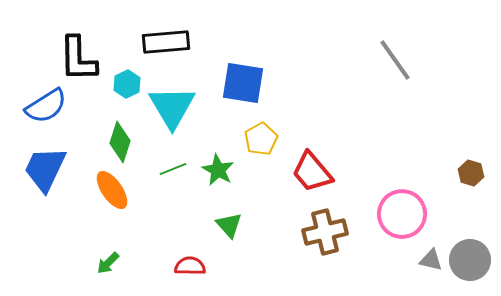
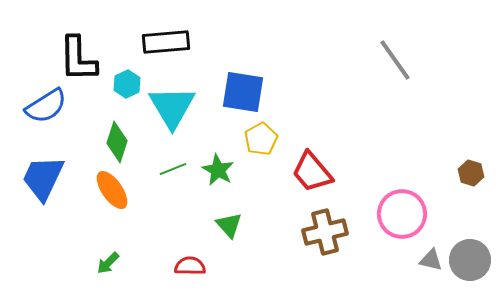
blue square: moved 9 px down
green diamond: moved 3 px left
blue trapezoid: moved 2 px left, 9 px down
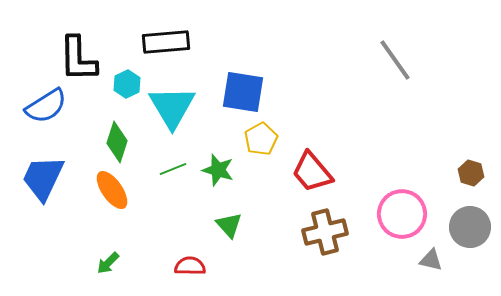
green star: rotated 12 degrees counterclockwise
gray circle: moved 33 px up
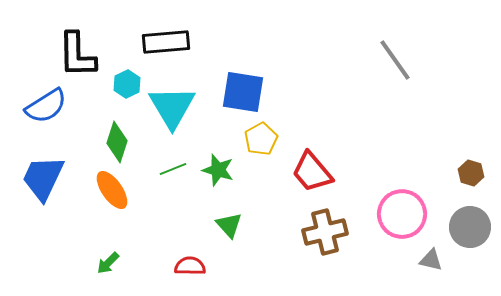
black L-shape: moved 1 px left, 4 px up
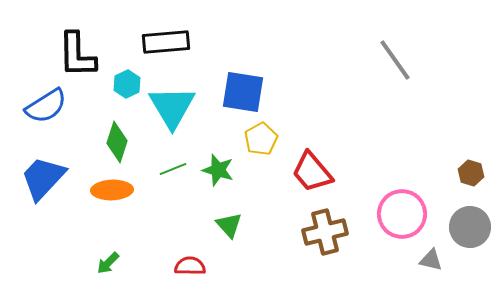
blue trapezoid: rotated 18 degrees clockwise
orange ellipse: rotated 57 degrees counterclockwise
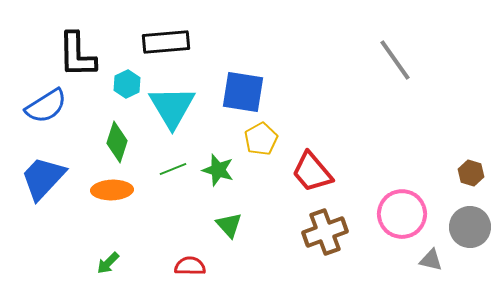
brown cross: rotated 6 degrees counterclockwise
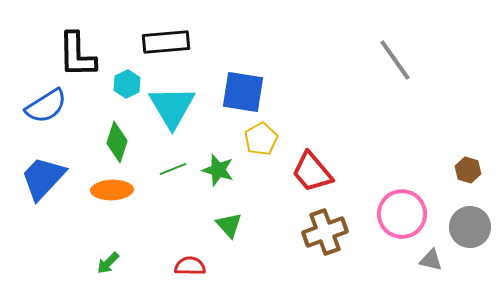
brown hexagon: moved 3 px left, 3 px up
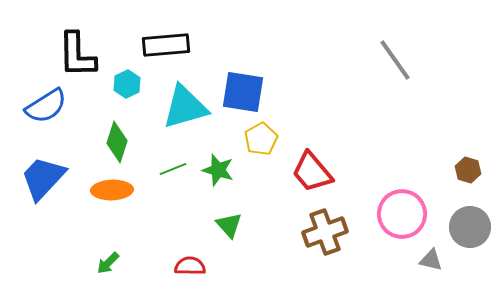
black rectangle: moved 3 px down
cyan triangle: moved 13 px right; rotated 45 degrees clockwise
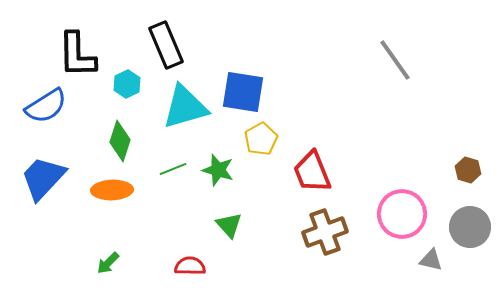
black rectangle: rotated 72 degrees clockwise
green diamond: moved 3 px right, 1 px up
red trapezoid: rotated 18 degrees clockwise
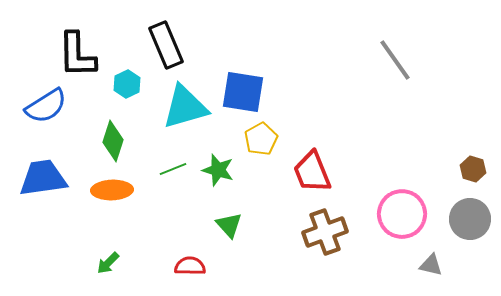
green diamond: moved 7 px left
brown hexagon: moved 5 px right, 1 px up
blue trapezoid: rotated 39 degrees clockwise
gray circle: moved 8 px up
gray triangle: moved 5 px down
